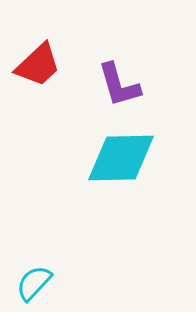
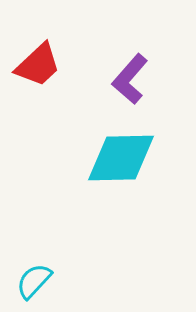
purple L-shape: moved 11 px right, 6 px up; rotated 57 degrees clockwise
cyan semicircle: moved 2 px up
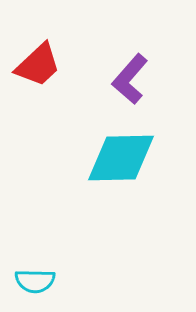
cyan semicircle: moved 1 px right; rotated 132 degrees counterclockwise
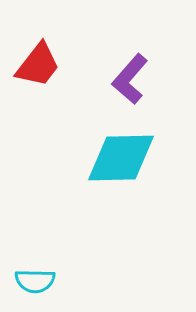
red trapezoid: rotated 9 degrees counterclockwise
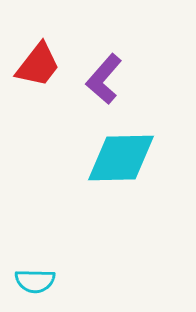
purple L-shape: moved 26 px left
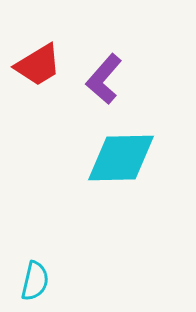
red trapezoid: rotated 21 degrees clockwise
cyan semicircle: rotated 78 degrees counterclockwise
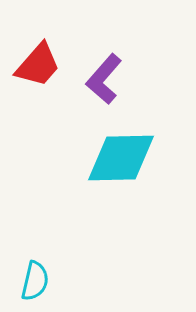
red trapezoid: rotated 18 degrees counterclockwise
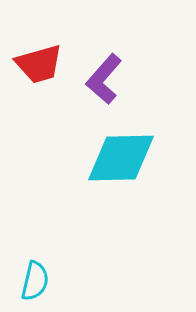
red trapezoid: moved 1 px right, 1 px up; rotated 33 degrees clockwise
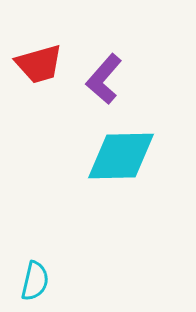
cyan diamond: moved 2 px up
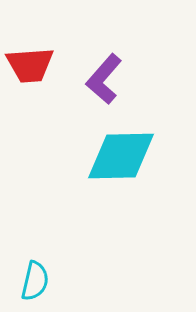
red trapezoid: moved 9 px left, 1 px down; rotated 12 degrees clockwise
